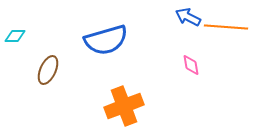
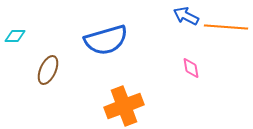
blue arrow: moved 2 px left, 1 px up
pink diamond: moved 3 px down
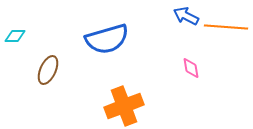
blue semicircle: moved 1 px right, 1 px up
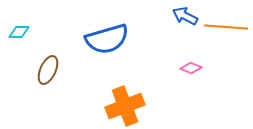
blue arrow: moved 1 px left
cyan diamond: moved 4 px right, 4 px up
pink diamond: rotated 60 degrees counterclockwise
orange cross: moved 1 px right
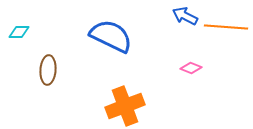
blue semicircle: moved 4 px right, 3 px up; rotated 138 degrees counterclockwise
brown ellipse: rotated 20 degrees counterclockwise
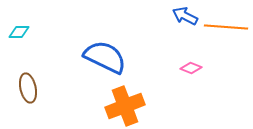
blue semicircle: moved 6 px left, 21 px down
brown ellipse: moved 20 px left, 18 px down; rotated 16 degrees counterclockwise
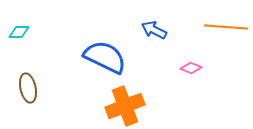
blue arrow: moved 31 px left, 14 px down
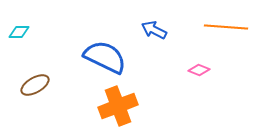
pink diamond: moved 8 px right, 2 px down
brown ellipse: moved 7 px right, 3 px up; rotated 72 degrees clockwise
orange cross: moved 7 px left
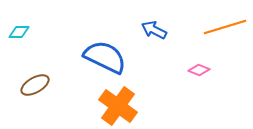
orange line: moved 1 px left; rotated 21 degrees counterclockwise
orange cross: rotated 33 degrees counterclockwise
